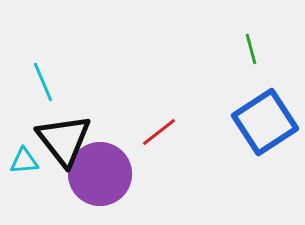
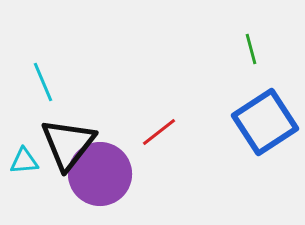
black triangle: moved 4 px right, 4 px down; rotated 16 degrees clockwise
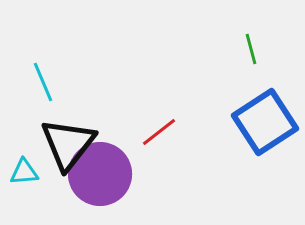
cyan triangle: moved 11 px down
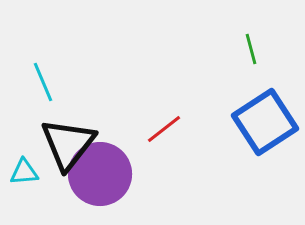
red line: moved 5 px right, 3 px up
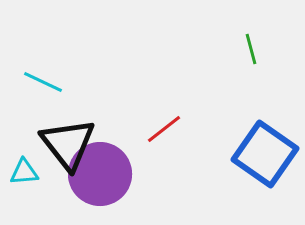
cyan line: rotated 42 degrees counterclockwise
blue square: moved 32 px down; rotated 22 degrees counterclockwise
black triangle: rotated 16 degrees counterclockwise
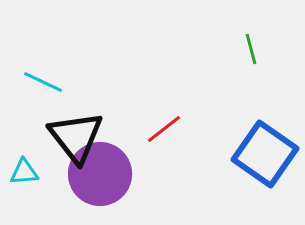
black triangle: moved 8 px right, 7 px up
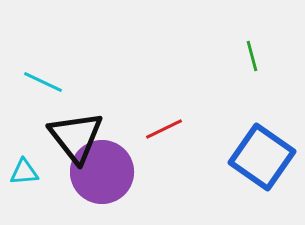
green line: moved 1 px right, 7 px down
red line: rotated 12 degrees clockwise
blue square: moved 3 px left, 3 px down
purple circle: moved 2 px right, 2 px up
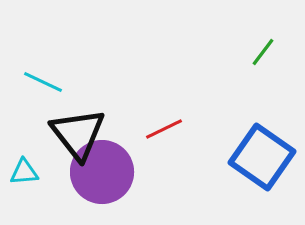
green line: moved 11 px right, 4 px up; rotated 52 degrees clockwise
black triangle: moved 2 px right, 3 px up
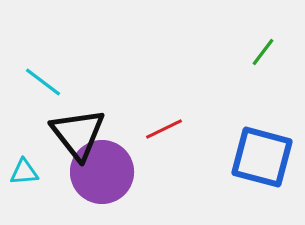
cyan line: rotated 12 degrees clockwise
blue square: rotated 20 degrees counterclockwise
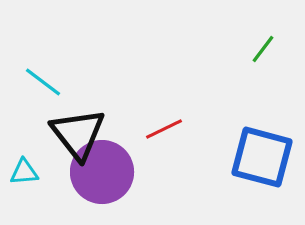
green line: moved 3 px up
